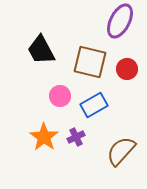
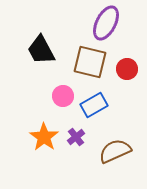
purple ellipse: moved 14 px left, 2 px down
pink circle: moved 3 px right
purple cross: rotated 12 degrees counterclockwise
brown semicircle: moved 6 px left; rotated 24 degrees clockwise
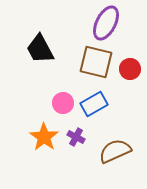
black trapezoid: moved 1 px left, 1 px up
brown square: moved 6 px right
red circle: moved 3 px right
pink circle: moved 7 px down
blue rectangle: moved 1 px up
purple cross: rotated 24 degrees counterclockwise
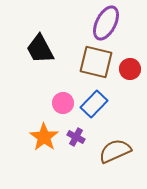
blue rectangle: rotated 16 degrees counterclockwise
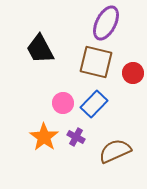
red circle: moved 3 px right, 4 px down
